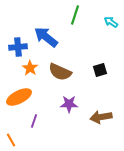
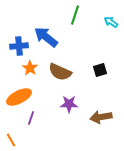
blue cross: moved 1 px right, 1 px up
purple line: moved 3 px left, 3 px up
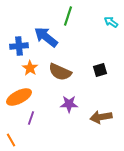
green line: moved 7 px left, 1 px down
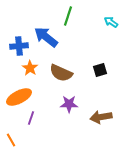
brown semicircle: moved 1 px right, 1 px down
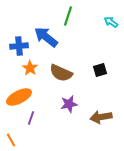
purple star: rotated 12 degrees counterclockwise
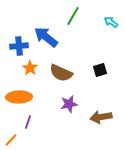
green line: moved 5 px right; rotated 12 degrees clockwise
orange ellipse: rotated 25 degrees clockwise
purple line: moved 3 px left, 4 px down
orange line: rotated 72 degrees clockwise
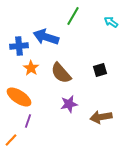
blue arrow: rotated 20 degrees counterclockwise
orange star: moved 1 px right
brown semicircle: rotated 25 degrees clockwise
orange ellipse: rotated 35 degrees clockwise
purple line: moved 1 px up
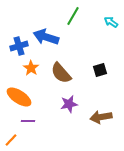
blue cross: rotated 12 degrees counterclockwise
purple line: rotated 72 degrees clockwise
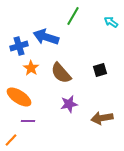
brown arrow: moved 1 px right, 1 px down
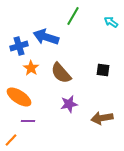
black square: moved 3 px right; rotated 24 degrees clockwise
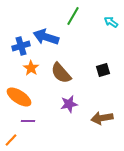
blue cross: moved 2 px right
black square: rotated 24 degrees counterclockwise
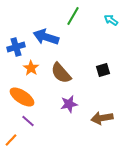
cyan arrow: moved 2 px up
blue cross: moved 5 px left, 1 px down
orange ellipse: moved 3 px right
purple line: rotated 40 degrees clockwise
